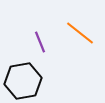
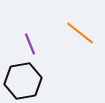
purple line: moved 10 px left, 2 px down
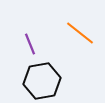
black hexagon: moved 19 px right
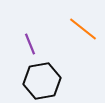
orange line: moved 3 px right, 4 px up
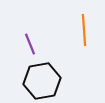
orange line: moved 1 px right, 1 px down; rotated 48 degrees clockwise
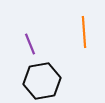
orange line: moved 2 px down
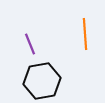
orange line: moved 1 px right, 2 px down
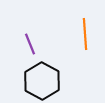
black hexagon: rotated 21 degrees counterclockwise
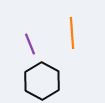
orange line: moved 13 px left, 1 px up
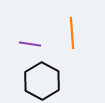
purple line: rotated 60 degrees counterclockwise
